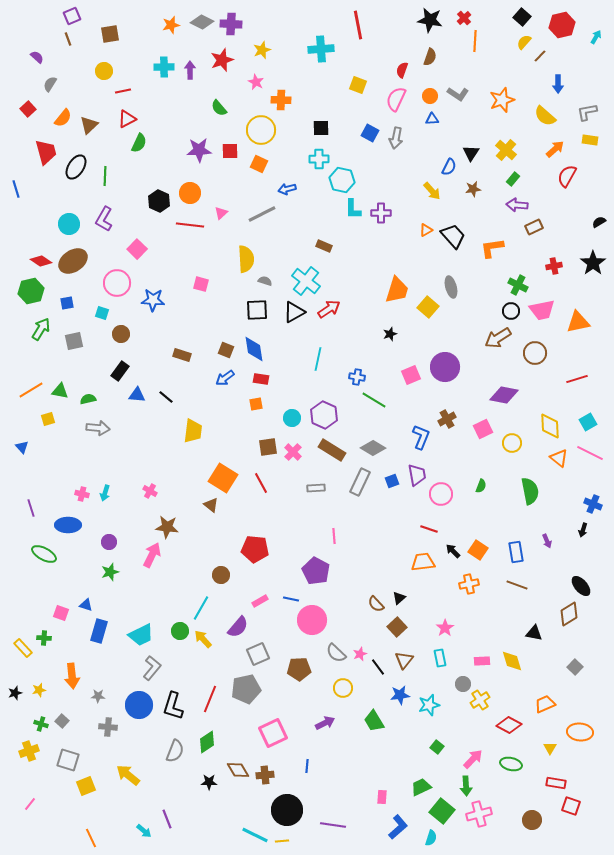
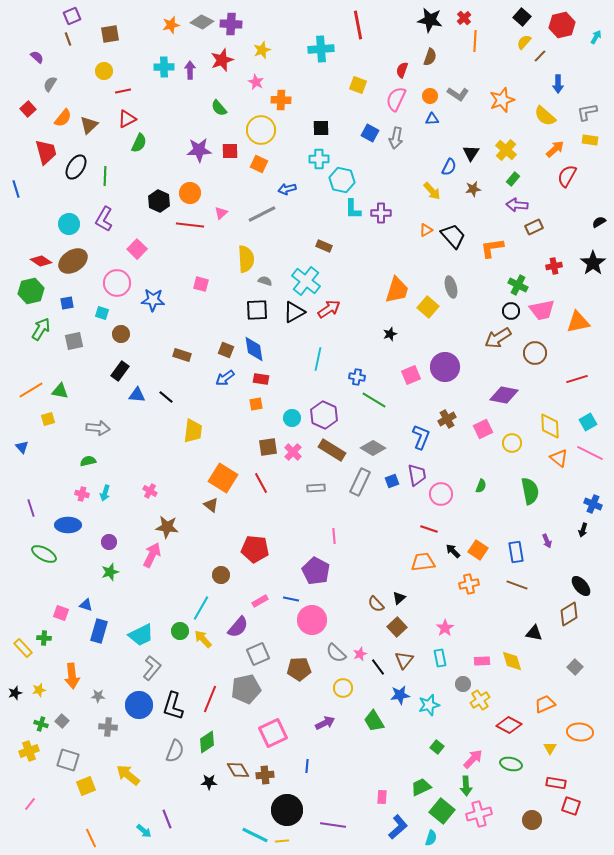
green semicircle at (88, 399): moved 62 px down
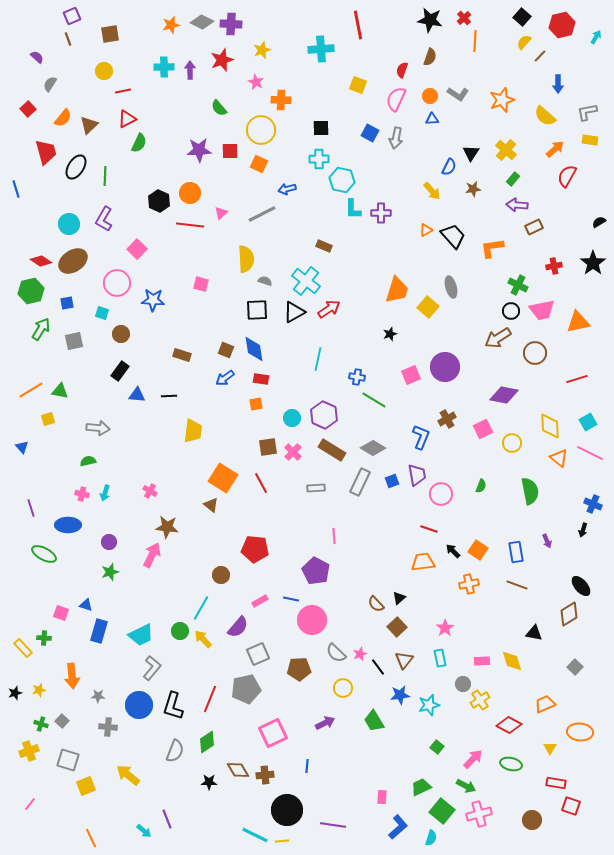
black line at (166, 397): moved 3 px right, 1 px up; rotated 42 degrees counterclockwise
green arrow at (466, 786): rotated 60 degrees counterclockwise
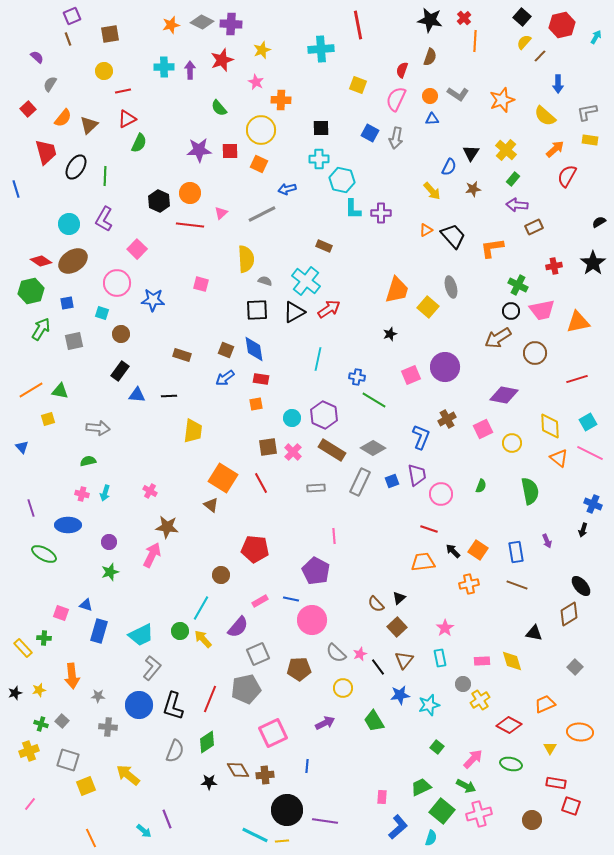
purple line at (333, 825): moved 8 px left, 4 px up
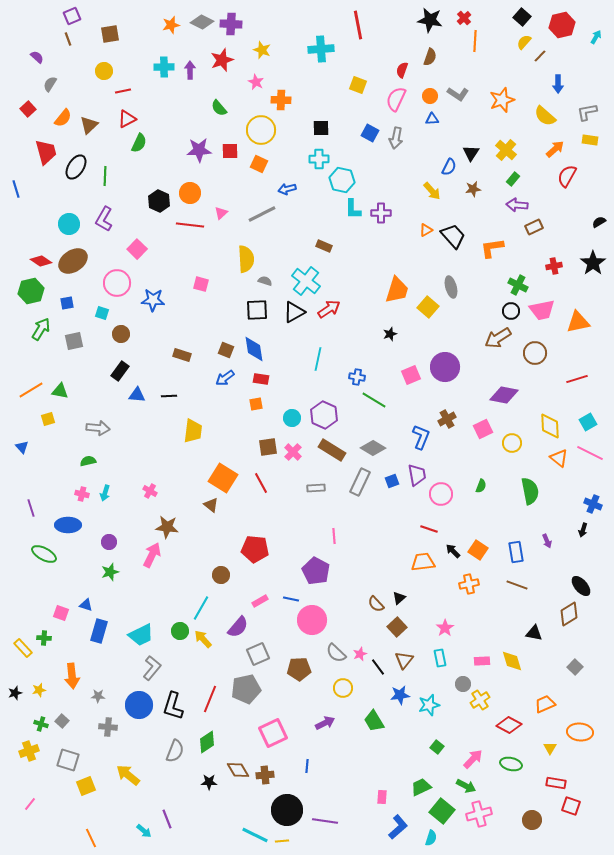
yellow star at (262, 50): rotated 30 degrees counterclockwise
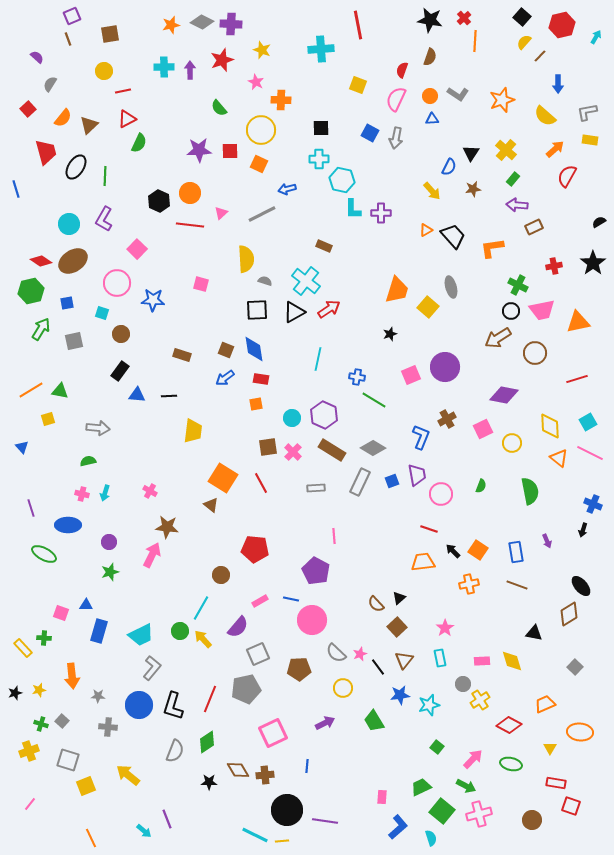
blue triangle at (86, 605): rotated 16 degrees counterclockwise
cyan semicircle at (431, 838): rotated 35 degrees counterclockwise
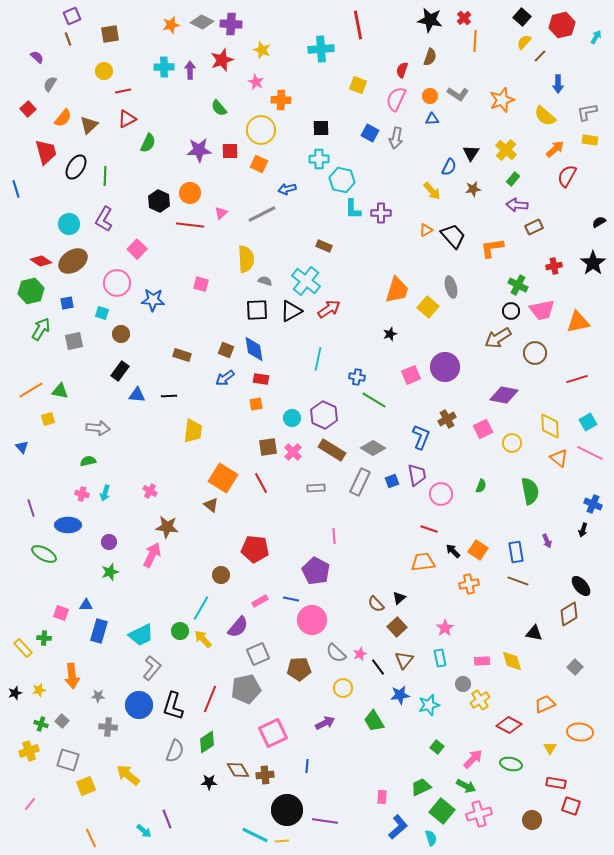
green semicircle at (139, 143): moved 9 px right
black triangle at (294, 312): moved 3 px left, 1 px up
brown line at (517, 585): moved 1 px right, 4 px up
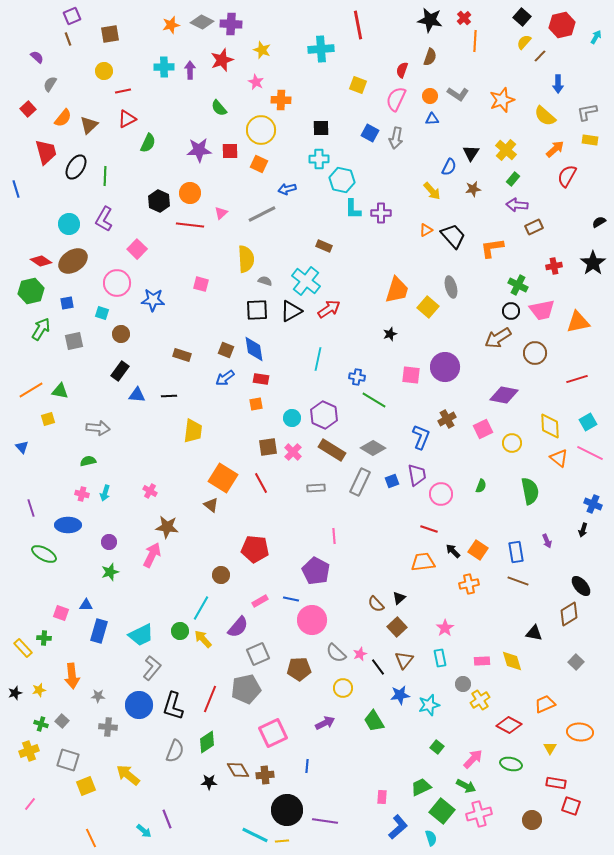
pink square at (411, 375): rotated 30 degrees clockwise
gray square at (575, 667): moved 1 px right, 5 px up
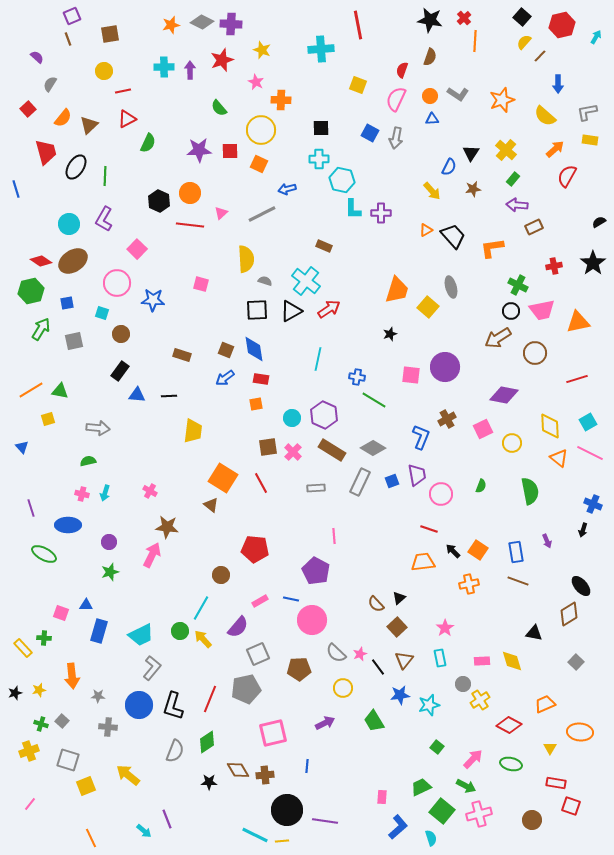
pink square at (273, 733): rotated 12 degrees clockwise
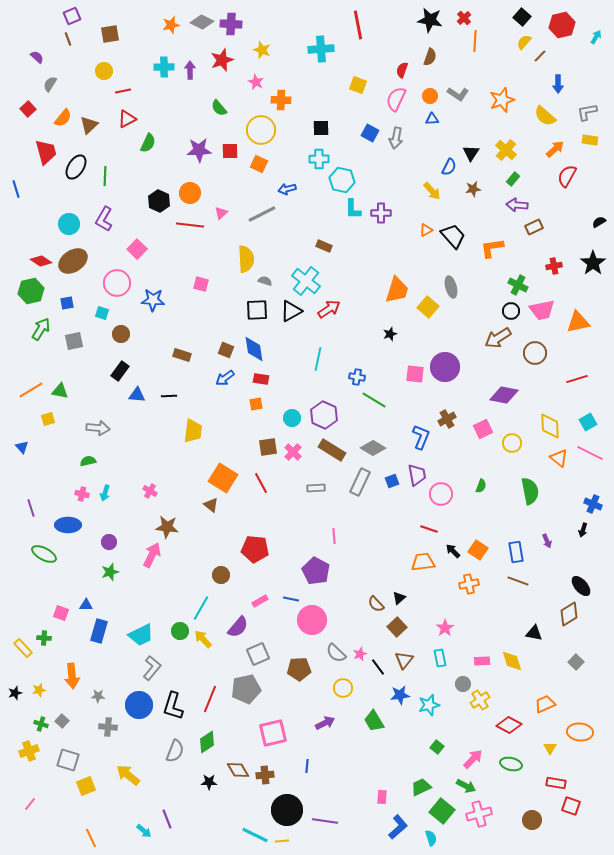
pink square at (411, 375): moved 4 px right, 1 px up
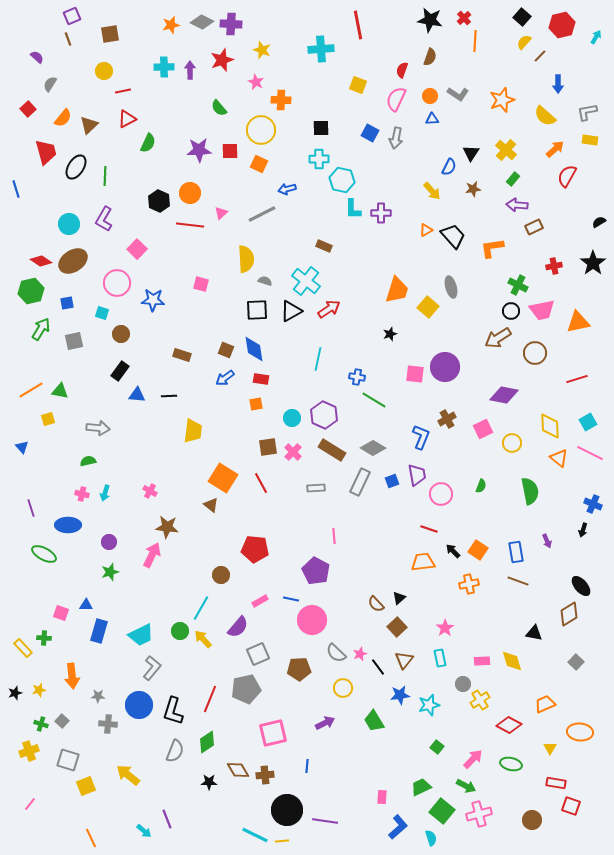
black L-shape at (173, 706): moved 5 px down
gray cross at (108, 727): moved 3 px up
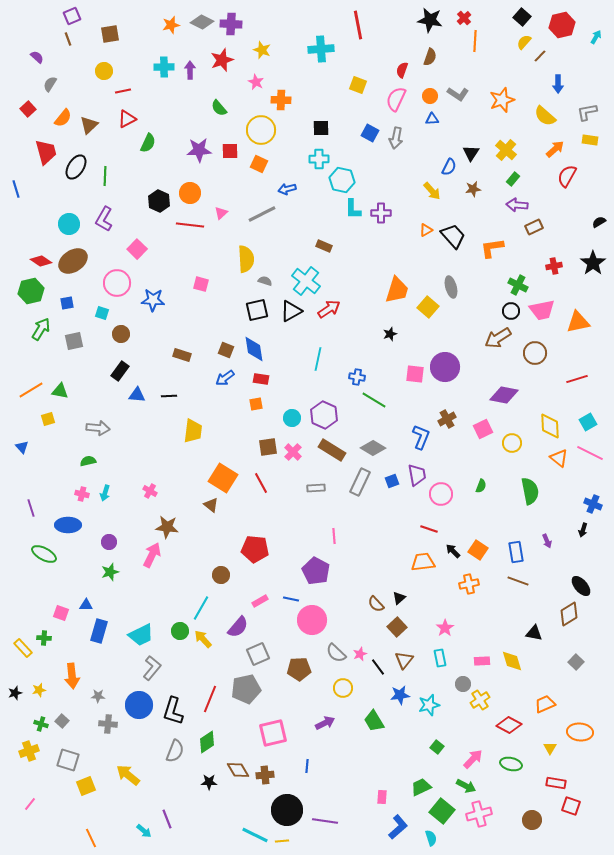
black square at (257, 310): rotated 10 degrees counterclockwise
